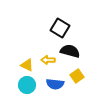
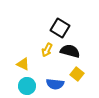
yellow arrow: moved 1 px left, 10 px up; rotated 64 degrees counterclockwise
yellow triangle: moved 4 px left, 1 px up
yellow square: moved 2 px up; rotated 16 degrees counterclockwise
cyan circle: moved 1 px down
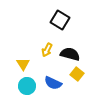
black square: moved 8 px up
black semicircle: moved 3 px down
yellow triangle: rotated 32 degrees clockwise
blue semicircle: moved 2 px left, 1 px up; rotated 18 degrees clockwise
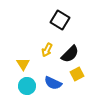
black semicircle: rotated 120 degrees clockwise
yellow square: rotated 24 degrees clockwise
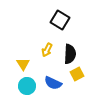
black semicircle: rotated 42 degrees counterclockwise
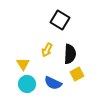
cyan circle: moved 2 px up
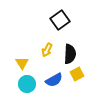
black square: rotated 24 degrees clockwise
yellow triangle: moved 1 px left, 1 px up
blue semicircle: moved 1 px right, 3 px up; rotated 54 degrees counterclockwise
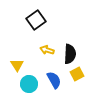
black square: moved 24 px left
yellow arrow: rotated 80 degrees clockwise
yellow triangle: moved 5 px left, 2 px down
blue semicircle: rotated 90 degrees counterclockwise
cyan circle: moved 2 px right
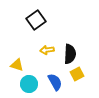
yellow arrow: rotated 24 degrees counterclockwise
yellow triangle: rotated 40 degrees counterclockwise
blue semicircle: moved 1 px right, 2 px down
